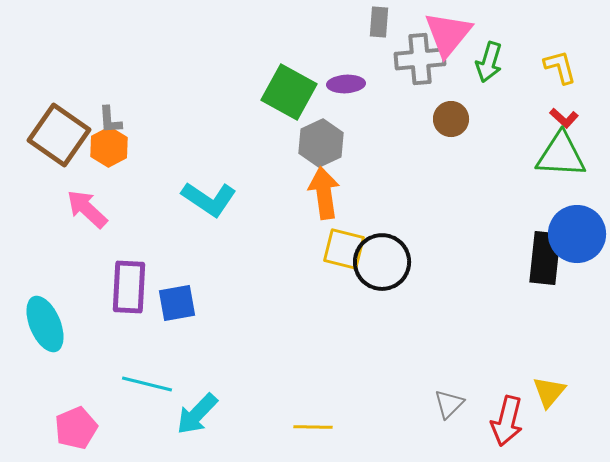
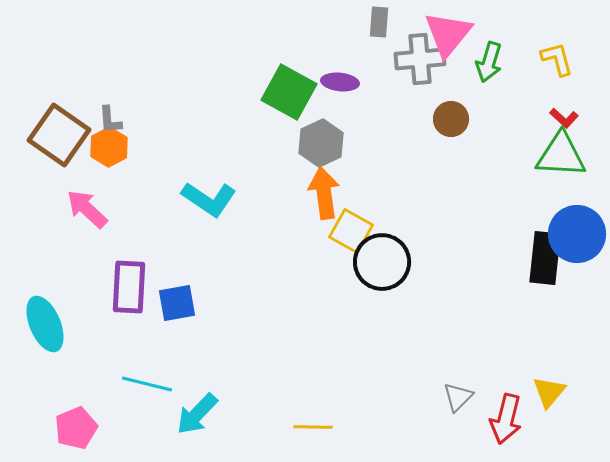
yellow L-shape: moved 3 px left, 8 px up
purple ellipse: moved 6 px left, 2 px up; rotated 9 degrees clockwise
yellow square: moved 7 px right, 18 px up; rotated 15 degrees clockwise
gray triangle: moved 9 px right, 7 px up
red arrow: moved 1 px left, 2 px up
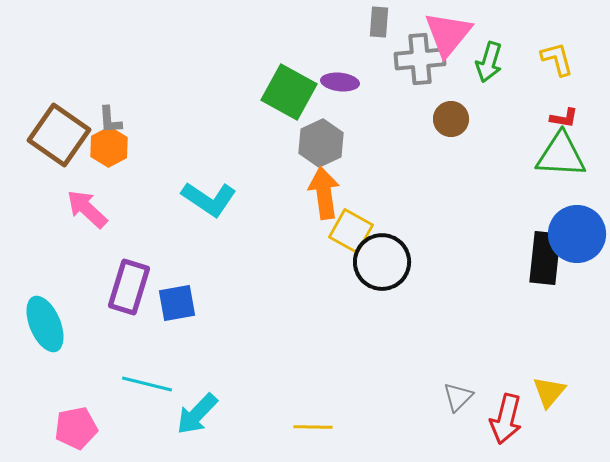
red L-shape: rotated 32 degrees counterclockwise
purple rectangle: rotated 14 degrees clockwise
pink pentagon: rotated 12 degrees clockwise
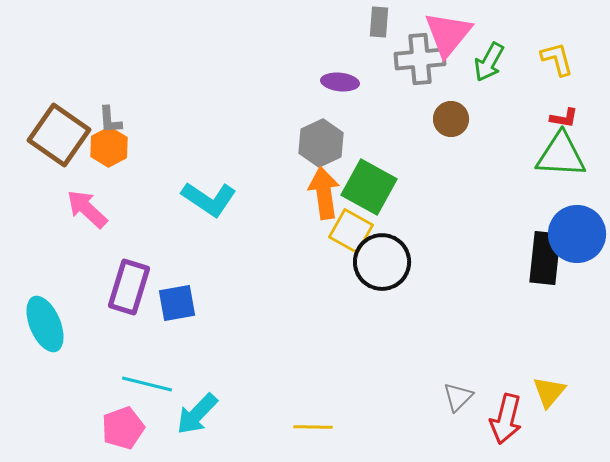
green arrow: rotated 12 degrees clockwise
green square: moved 80 px right, 95 px down
pink pentagon: moved 47 px right; rotated 9 degrees counterclockwise
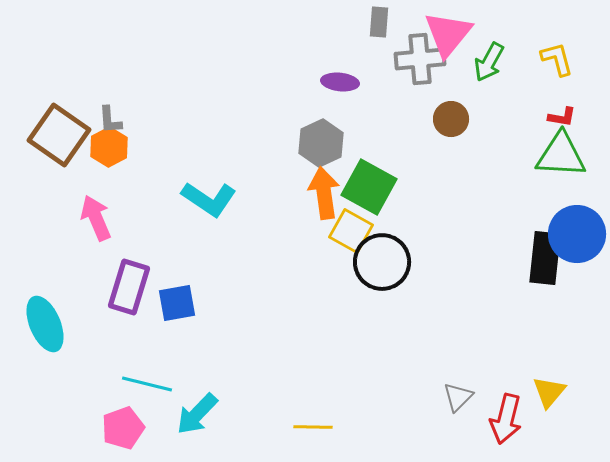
red L-shape: moved 2 px left, 1 px up
pink arrow: moved 9 px right, 9 px down; rotated 24 degrees clockwise
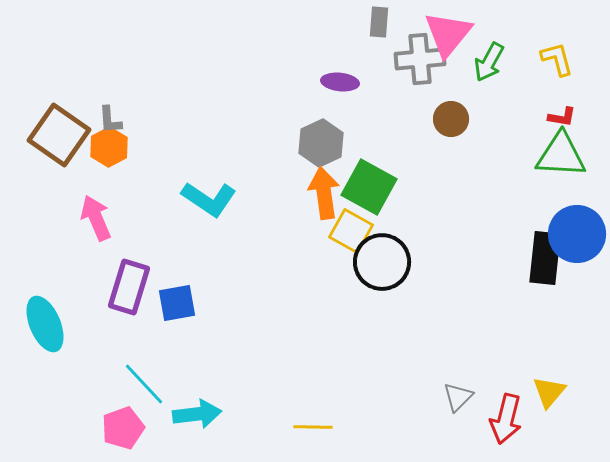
cyan line: moved 3 px left; rotated 33 degrees clockwise
cyan arrow: rotated 141 degrees counterclockwise
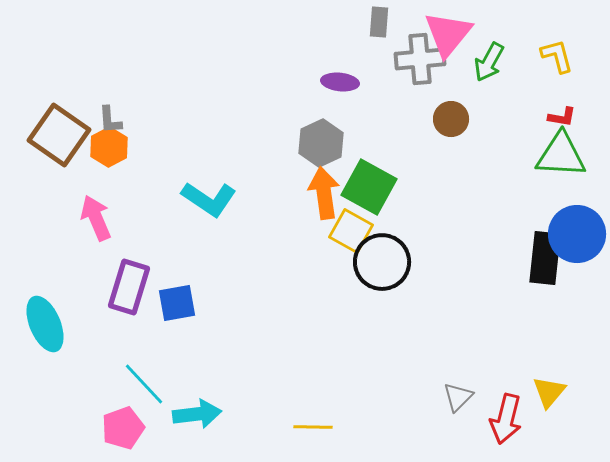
yellow L-shape: moved 3 px up
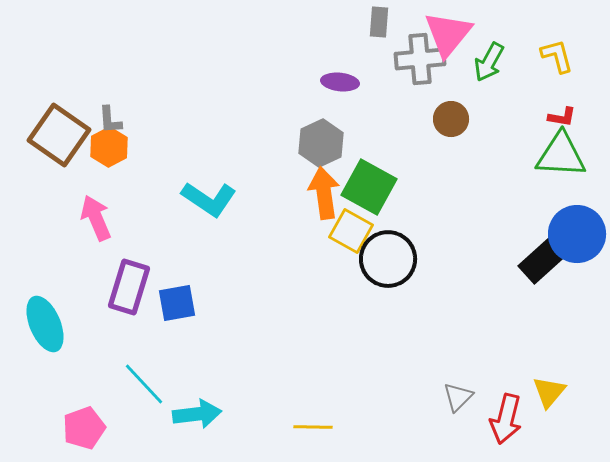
black rectangle: rotated 42 degrees clockwise
black circle: moved 6 px right, 3 px up
pink pentagon: moved 39 px left
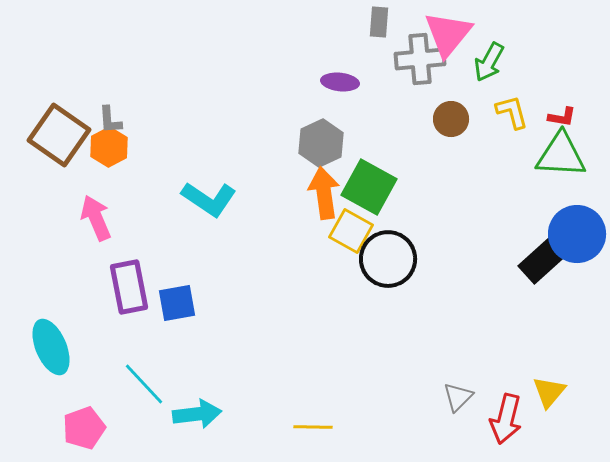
yellow L-shape: moved 45 px left, 56 px down
purple rectangle: rotated 28 degrees counterclockwise
cyan ellipse: moved 6 px right, 23 px down
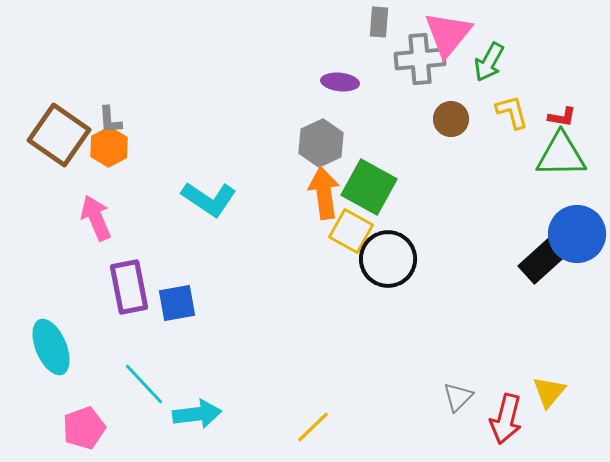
green triangle: rotated 4 degrees counterclockwise
yellow line: rotated 45 degrees counterclockwise
